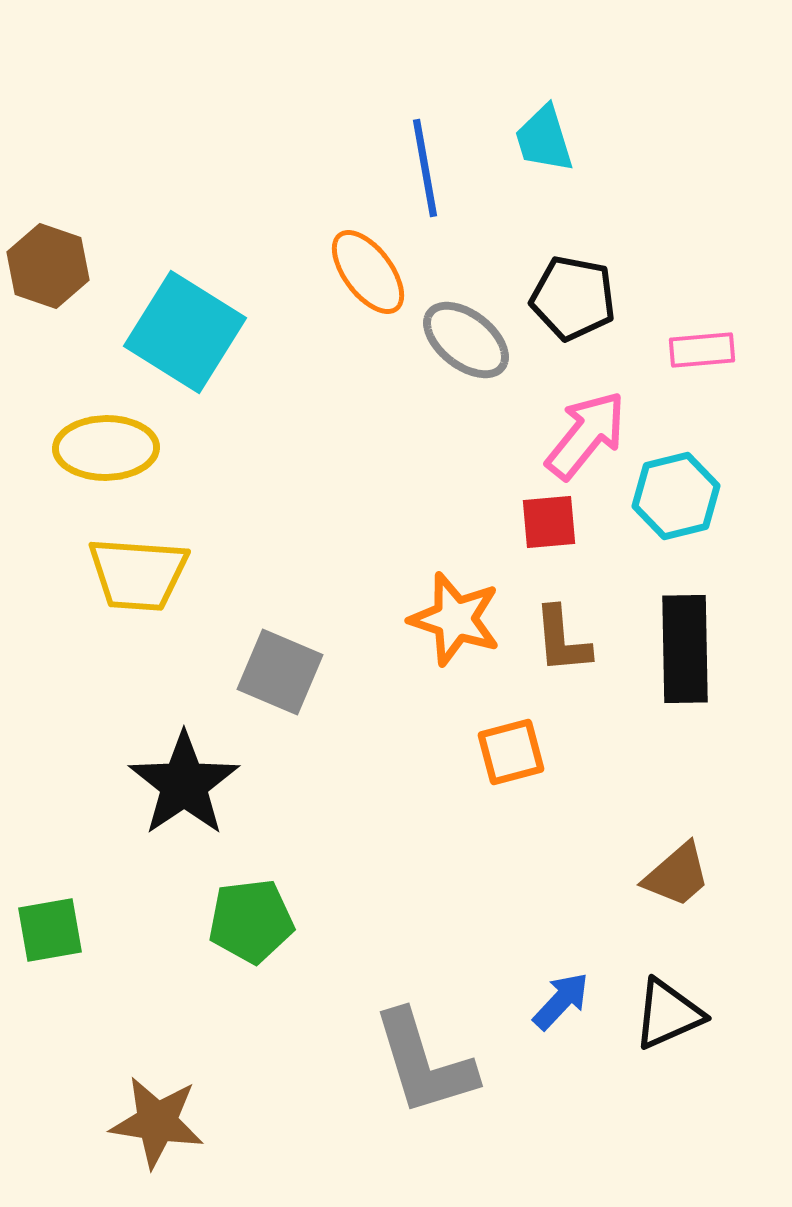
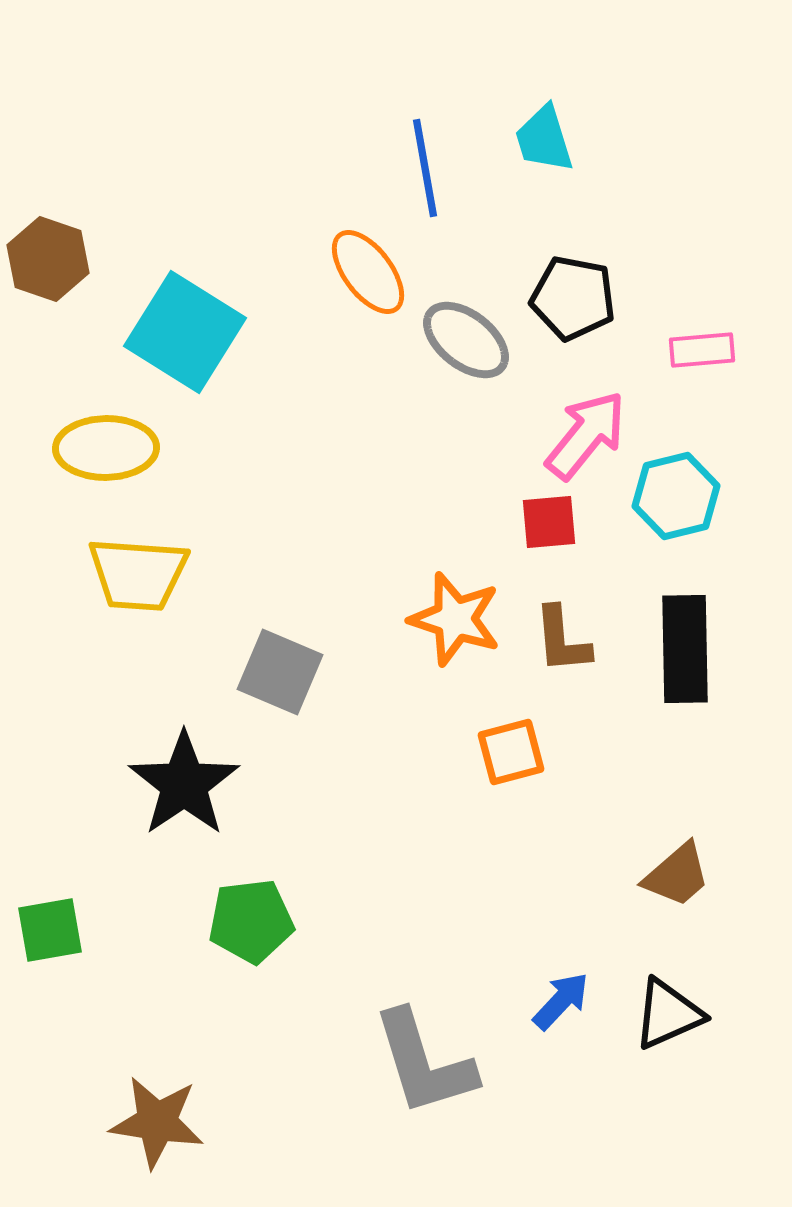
brown hexagon: moved 7 px up
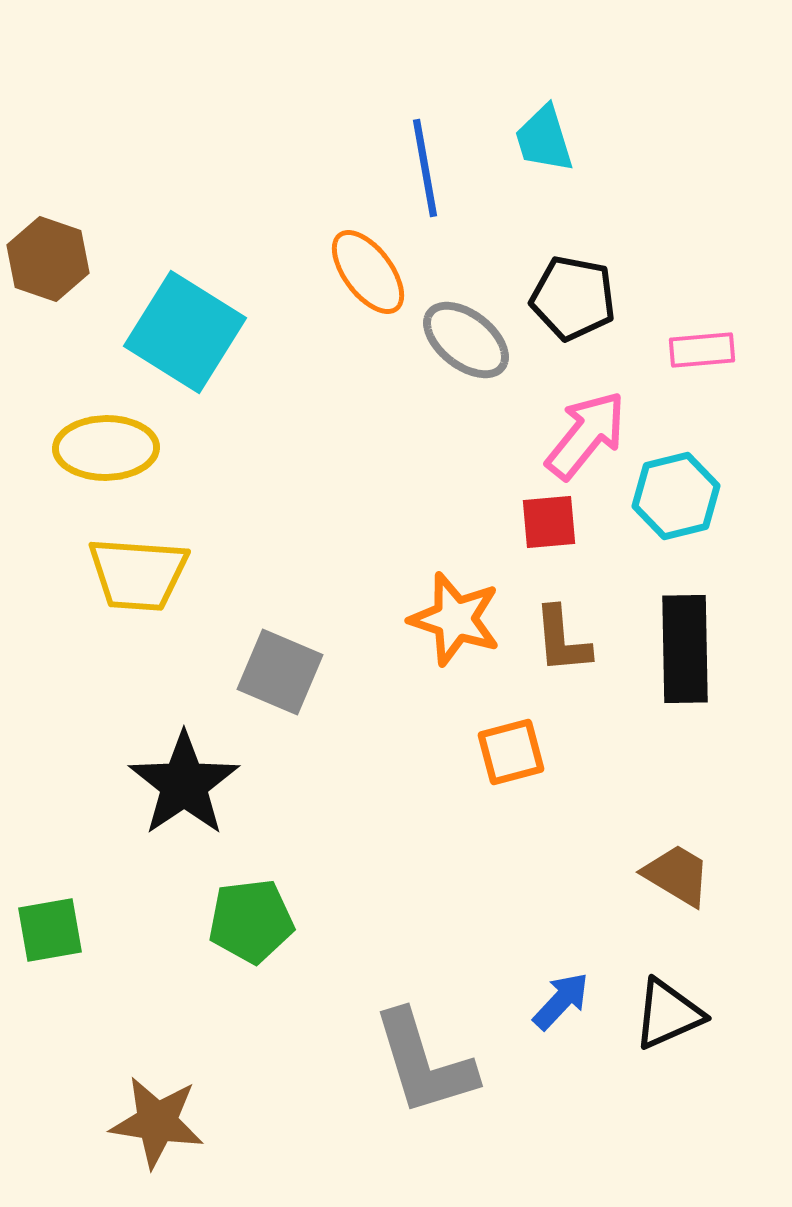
brown trapezoid: rotated 108 degrees counterclockwise
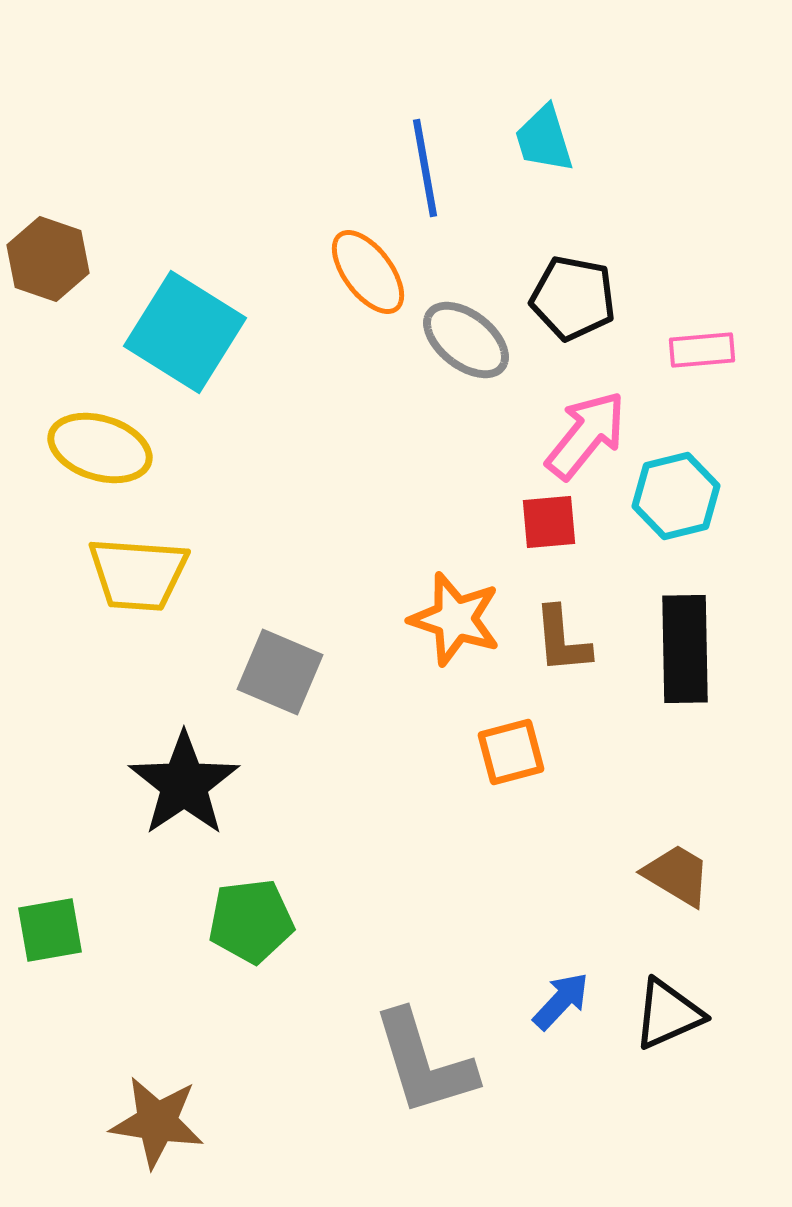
yellow ellipse: moved 6 px left; rotated 18 degrees clockwise
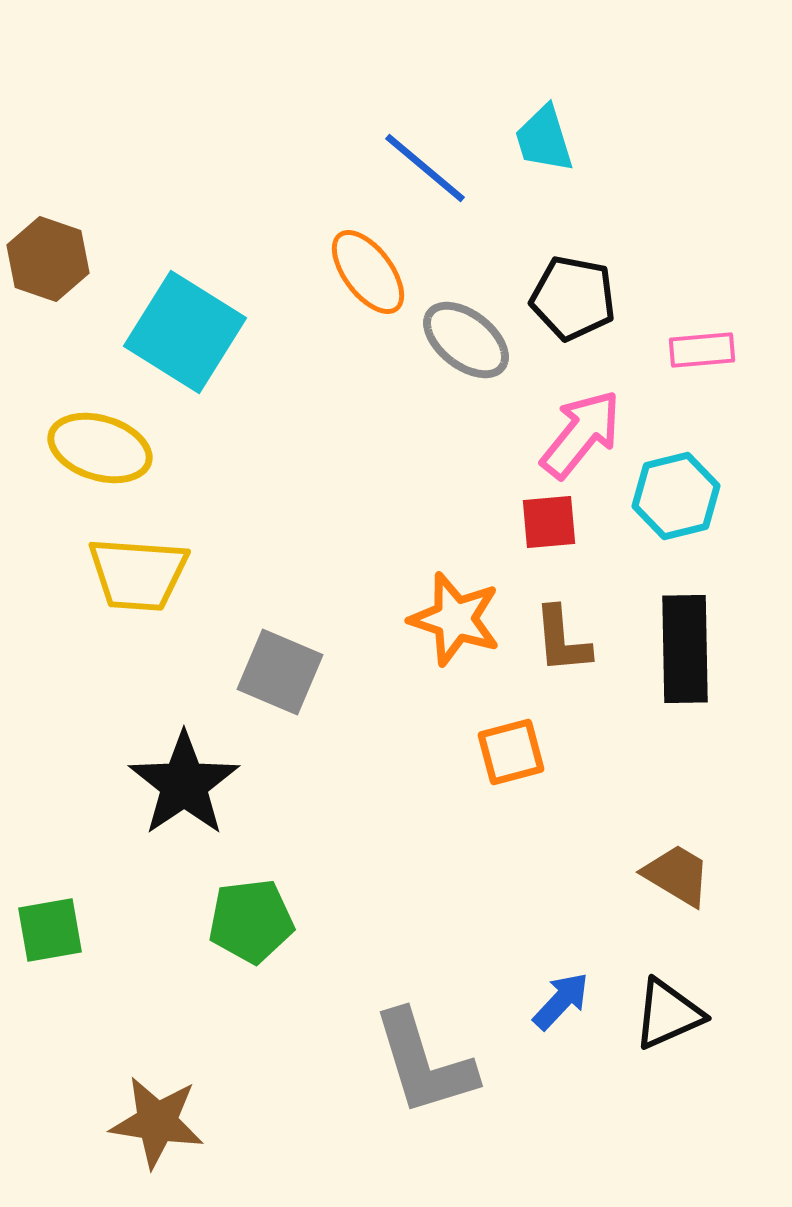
blue line: rotated 40 degrees counterclockwise
pink arrow: moved 5 px left, 1 px up
